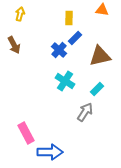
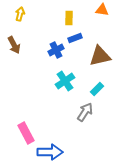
blue rectangle: rotated 24 degrees clockwise
blue cross: moved 3 px left; rotated 21 degrees clockwise
cyan cross: rotated 24 degrees clockwise
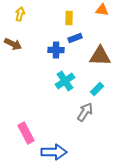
brown arrow: moved 1 px left, 1 px up; rotated 36 degrees counterclockwise
blue cross: rotated 28 degrees clockwise
brown triangle: rotated 15 degrees clockwise
blue arrow: moved 4 px right
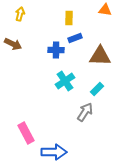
orange triangle: moved 3 px right
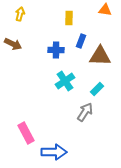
blue rectangle: moved 6 px right, 3 px down; rotated 48 degrees counterclockwise
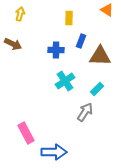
orange triangle: moved 2 px right; rotated 24 degrees clockwise
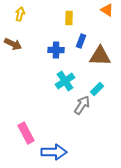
gray arrow: moved 3 px left, 7 px up
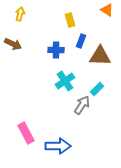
yellow rectangle: moved 1 px right, 2 px down; rotated 16 degrees counterclockwise
blue arrow: moved 4 px right, 6 px up
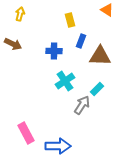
blue cross: moved 2 px left, 1 px down
